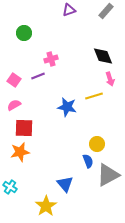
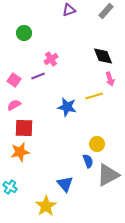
pink cross: rotated 16 degrees counterclockwise
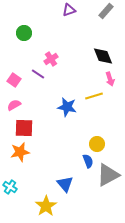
purple line: moved 2 px up; rotated 56 degrees clockwise
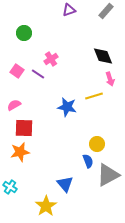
pink square: moved 3 px right, 9 px up
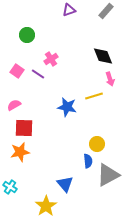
green circle: moved 3 px right, 2 px down
blue semicircle: rotated 16 degrees clockwise
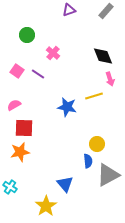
pink cross: moved 2 px right, 6 px up; rotated 16 degrees counterclockwise
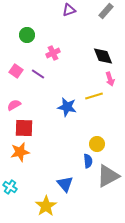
pink cross: rotated 24 degrees clockwise
pink square: moved 1 px left
gray triangle: moved 1 px down
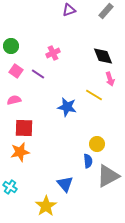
green circle: moved 16 px left, 11 px down
yellow line: moved 1 px up; rotated 48 degrees clockwise
pink semicircle: moved 5 px up; rotated 16 degrees clockwise
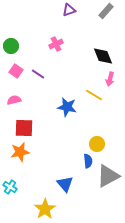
pink cross: moved 3 px right, 9 px up
pink arrow: rotated 32 degrees clockwise
yellow star: moved 1 px left, 3 px down
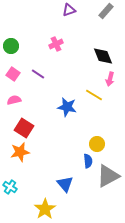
pink square: moved 3 px left, 3 px down
red square: rotated 30 degrees clockwise
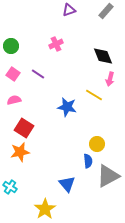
blue triangle: moved 2 px right
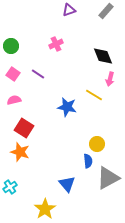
orange star: rotated 30 degrees clockwise
gray triangle: moved 2 px down
cyan cross: rotated 24 degrees clockwise
